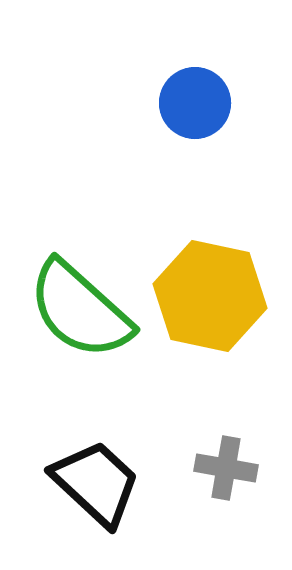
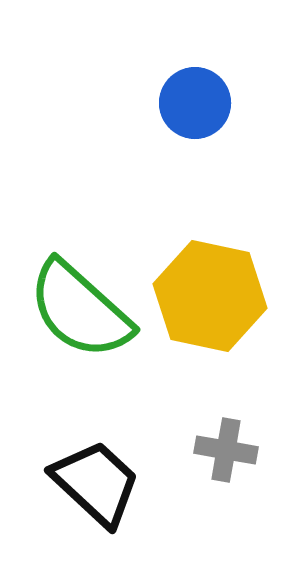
gray cross: moved 18 px up
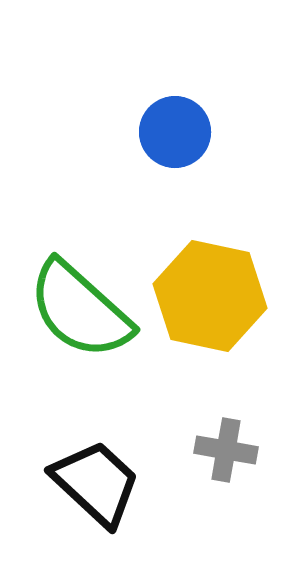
blue circle: moved 20 px left, 29 px down
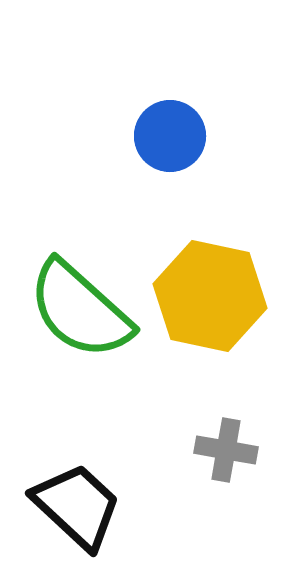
blue circle: moved 5 px left, 4 px down
black trapezoid: moved 19 px left, 23 px down
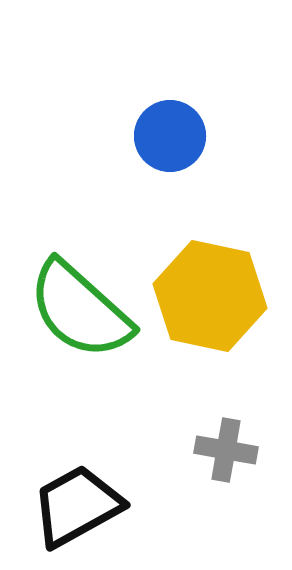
black trapezoid: rotated 72 degrees counterclockwise
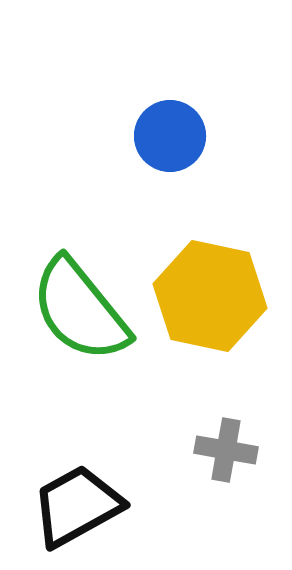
green semicircle: rotated 9 degrees clockwise
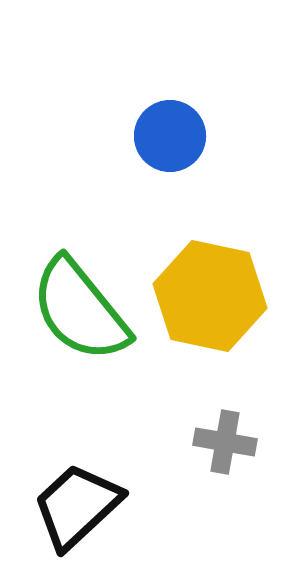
gray cross: moved 1 px left, 8 px up
black trapezoid: rotated 14 degrees counterclockwise
